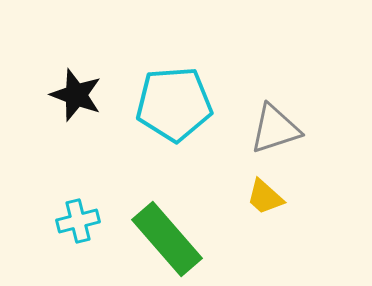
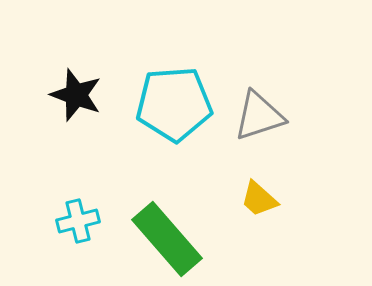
gray triangle: moved 16 px left, 13 px up
yellow trapezoid: moved 6 px left, 2 px down
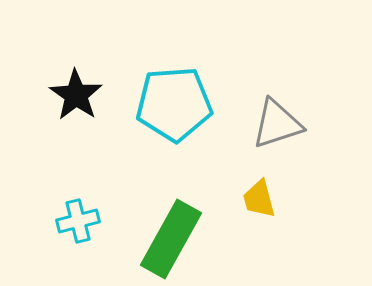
black star: rotated 14 degrees clockwise
gray triangle: moved 18 px right, 8 px down
yellow trapezoid: rotated 33 degrees clockwise
green rectangle: moved 4 px right; rotated 70 degrees clockwise
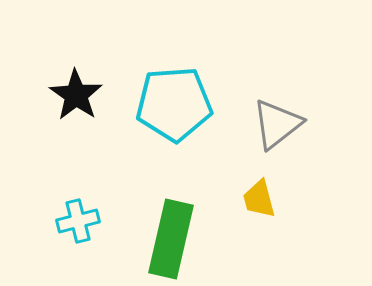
gray triangle: rotated 20 degrees counterclockwise
green rectangle: rotated 16 degrees counterclockwise
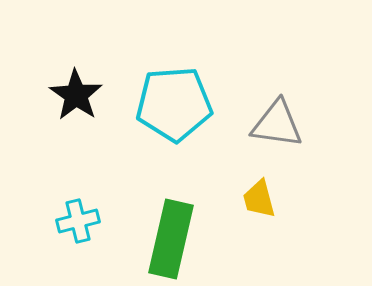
gray triangle: rotated 46 degrees clockwise
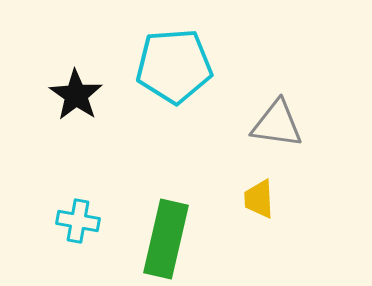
cyan pentagon: moved 38 px up
yellow trapezoid: rotated 12 degrees clockwise
cyan cross: rotated 24 degrees clockwise
green rectangle: moved 5 px left
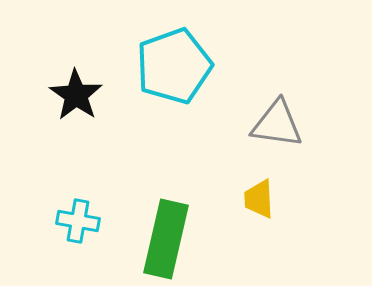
cyan pentagon: rotated 16 degrees counterclockwise
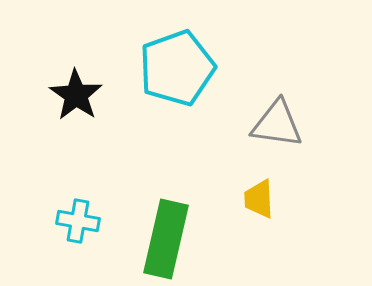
cyan pentagon: moved 3 px right, 2 px down
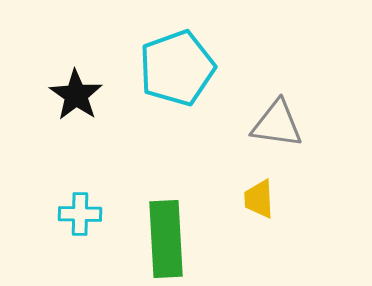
cyan cross: moved 2 px right, 7 px up; rotated 9 degrees counterclockwise
green rectangle: rotated 16 degrees counterclockwise
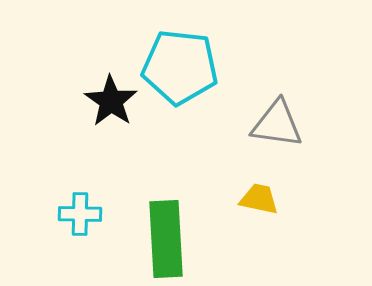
cyan pentagon: moved 3 px right, 1 px up; rotated 26 degrees clockwise
black star: moved 35 px right, 6 px down
yellow trapezoid: rotated 105 degrees clockwise
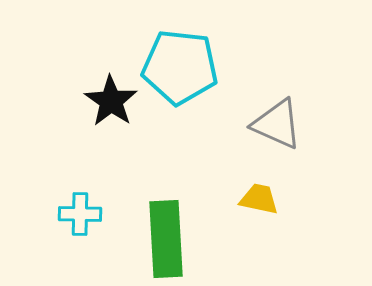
gray triangle: rotated 16 degrees clockwise
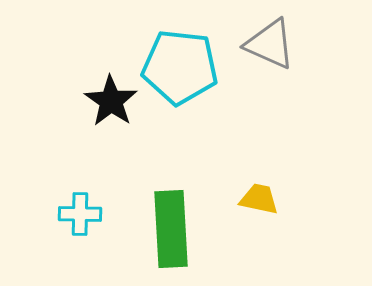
gray triangle: moved 7 px left, 80 px up
green rectangle: moved 5 px right, 10 px up
